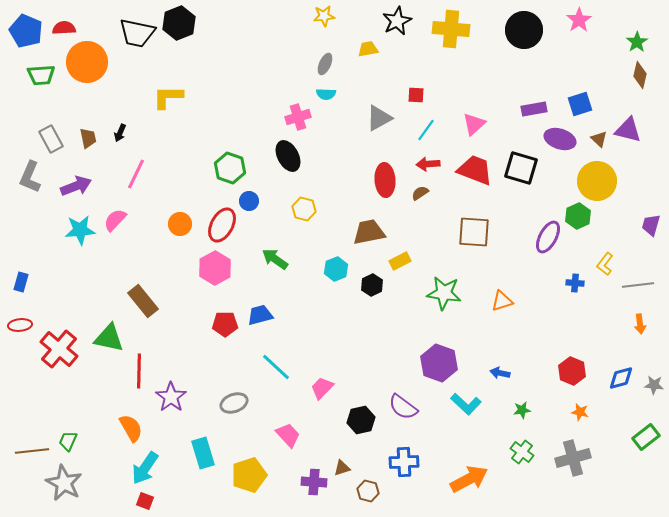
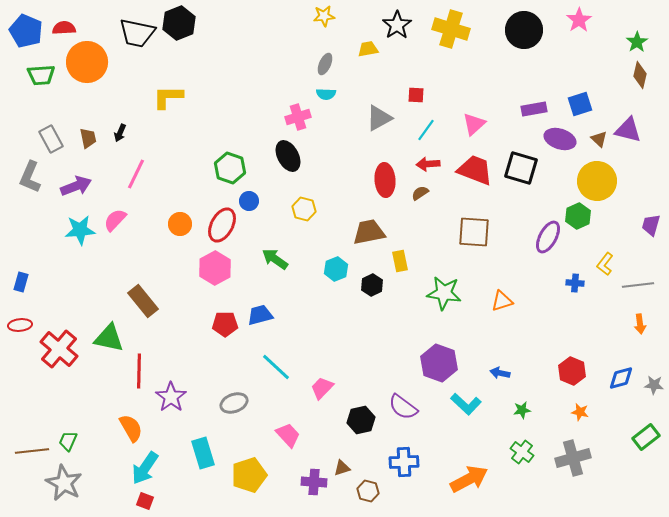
black star at (397, 21): moved 4 px down; rotated 8 degrees counterclockwise
yellow cross at (451, 29): rotated 12 degrees clockwise
yellow rectangle at (400, 261): rotated 75 degrees counterclockwise
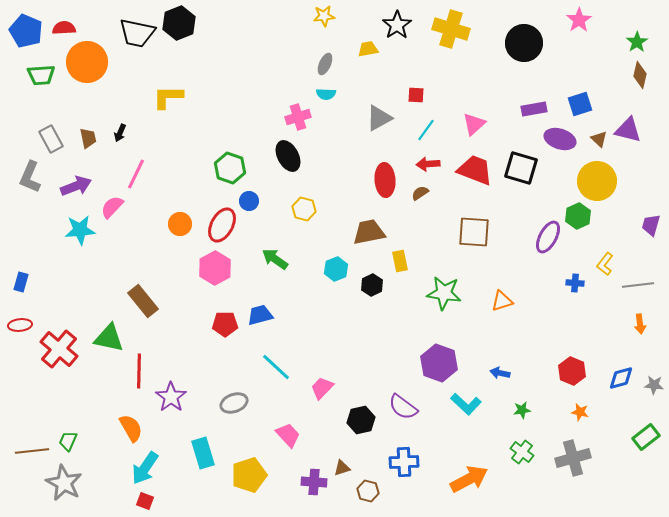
black circle at (524, 30): moved 13 px down
pink semicircle at (115, 220): moved 3 px left, 13 px up
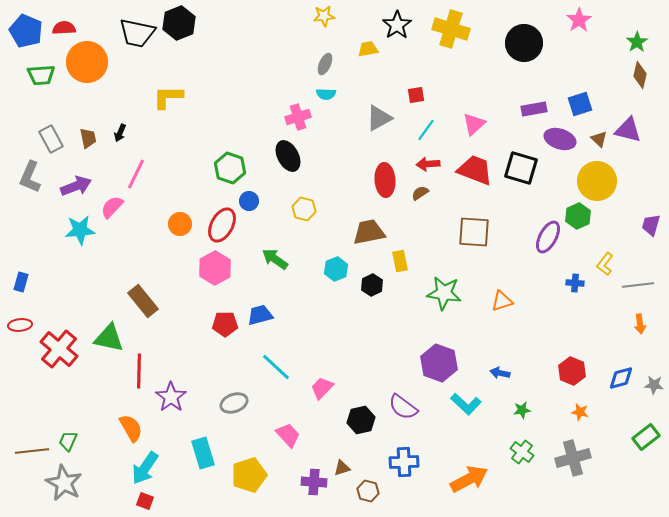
red square at (416, 95): rotated 12 degrees counterclockwise
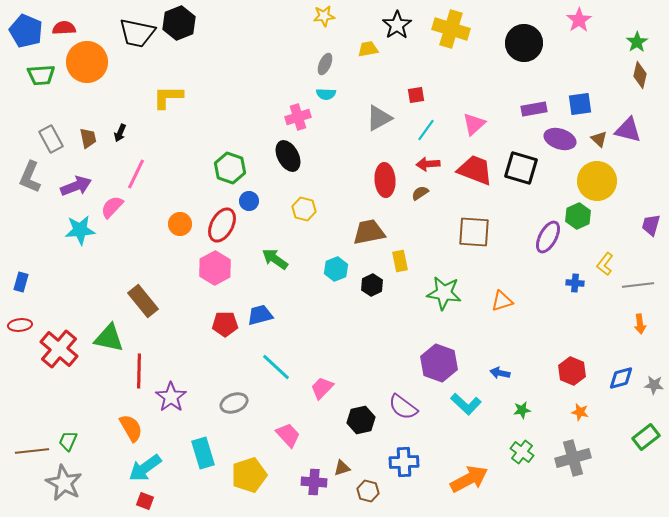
blue square at (580, 104): rotated 10 degrees clockwise
cyan arrow at (145, 468): rotated 20 degrees clockwise
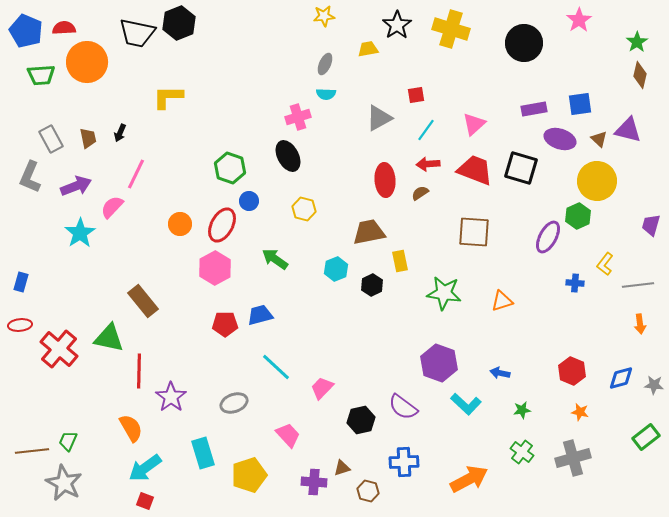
cyan star at (80, 230): moved 3 px down; rotated 28 degrees counterclockwise
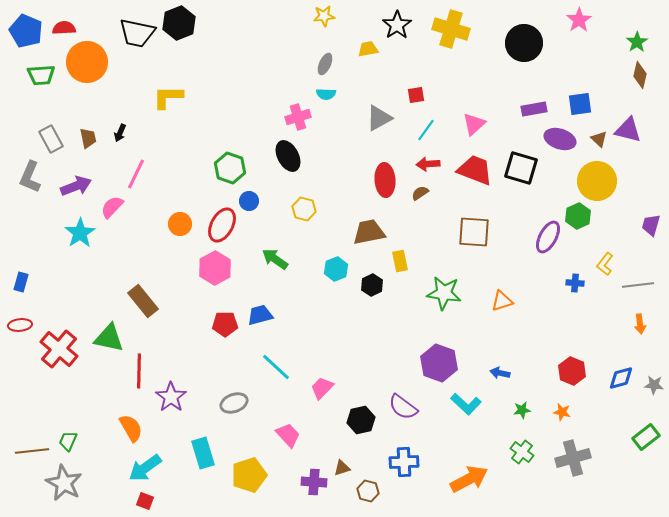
orange star at (580, 412): moved 18 px left
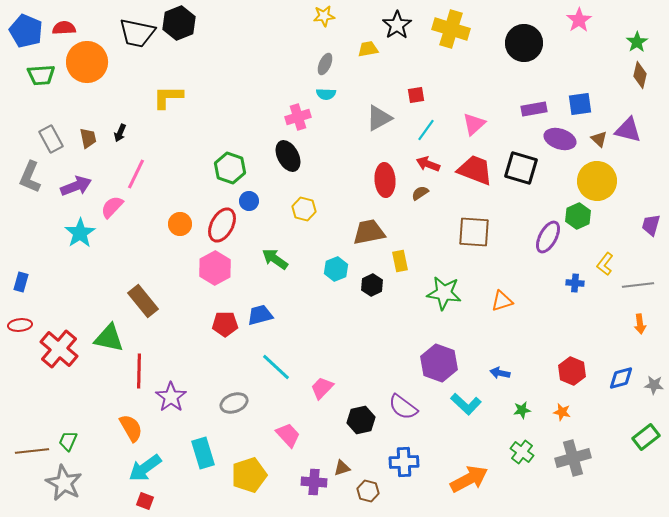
red arrow at (428, 164): rotated 25 degrees clockwise
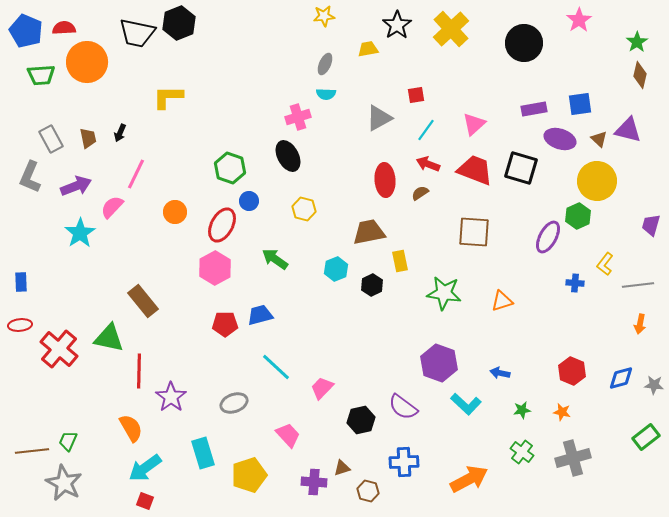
yellow cross at (451, 29): rotated 30 degrees clockwise
orange circle at (180, 224): moved 5 px left, 12 px up
blue rectangle at (21, 282): rotated 18 degrees counterclockwise
orange arrow at (640, 324): rotated 18 degrees clockwise
